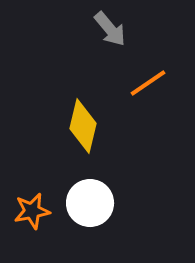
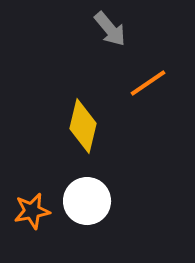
white circle: moved 3 px left, 2 px up
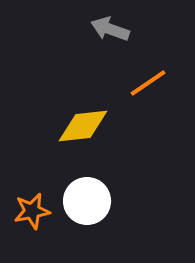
gray arrow: rotated 150 degrees clockwise
yellow diamond: rotated 70 degrees clockwise
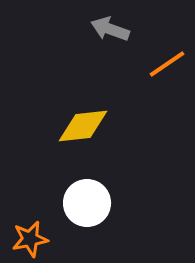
orange line: moved 19 px right, 19 px up
white circle: moved 2 px down
orange star: moved 2 px left, 28 px down
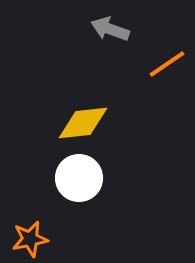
yellow diamond: moved 3 px up
white circle: moved 8 px left, 25 px up
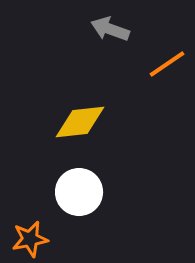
yellow diamond: moved 3 px left, 1 px up
white circle: moved 14 px down
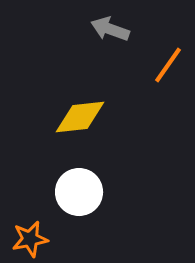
orange line: moved 1 px right, 1 px down; rotated 21 degrees counterclockwise
yellow diamond: moved 5 px up
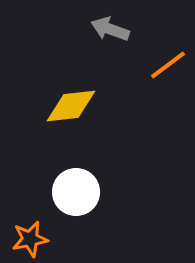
orange line: rotated 18 degrees clockwise
yellow diamond: moved 9 px left, 11 px up
white circle: moved 3 px left
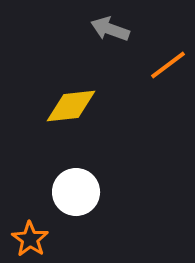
orange star: rotated 27 degrees counterclockwise
